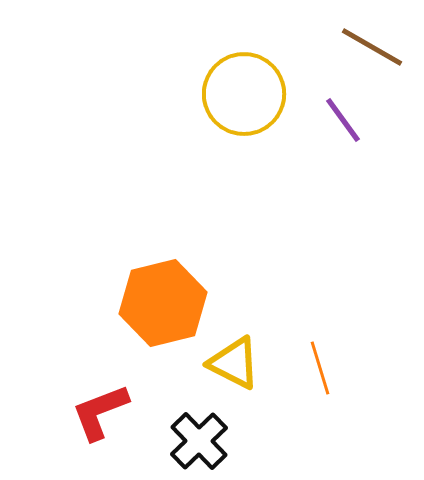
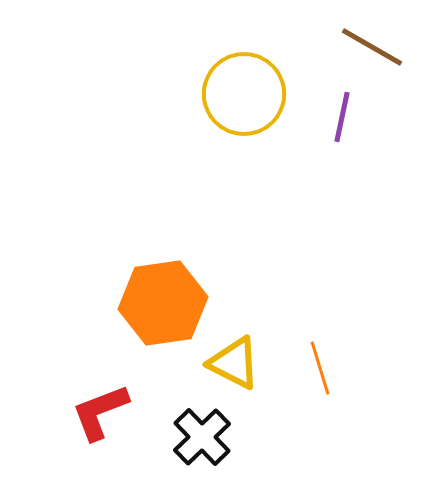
purple line: moved 1 px left, 3 px up; rotated 48 degrees clockwise
orange hexagon: rotated 6 degrees clockwise
black cross: moved 3 px right, 4 px up
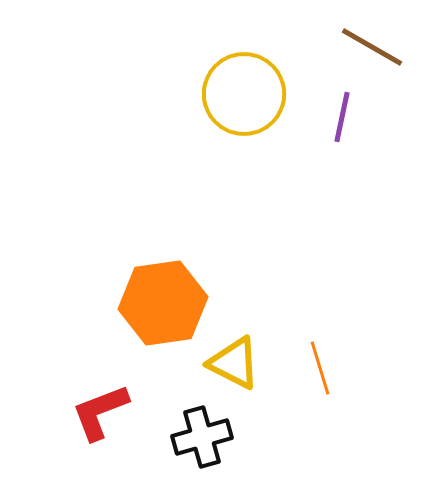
black cross: rotated 28 degrees clockwise
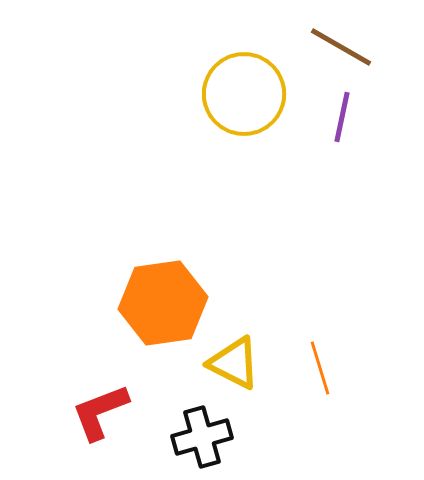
brown line: moved 31 px left
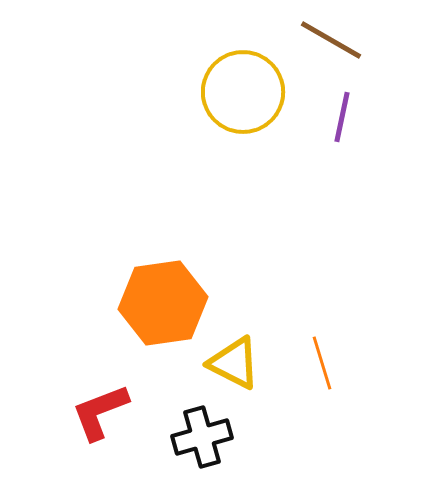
brown line: moved 10 px left, 7 px up
yellow circle: moved 1 px left, 2 px up
orange line: moved 2 px right, 5 px up
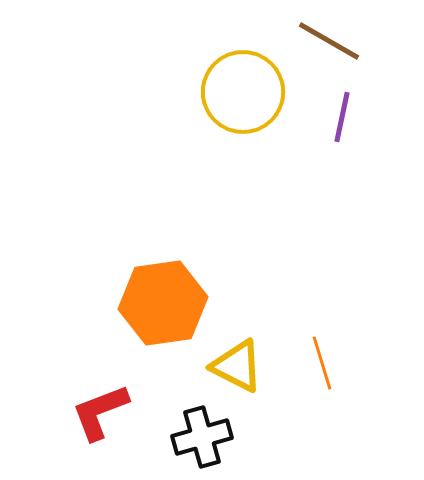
brown line: moved 2 px left, 1 px down
yellow triangle: moved 3 px right, 3 px down
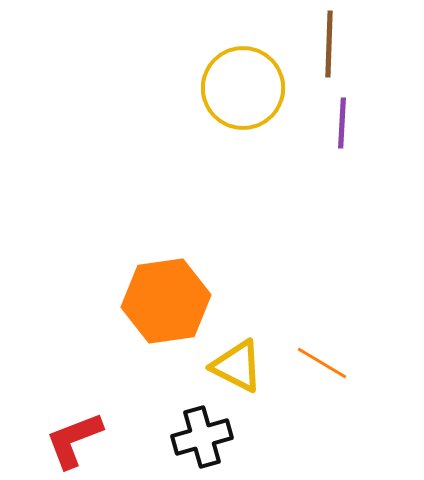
brown line: moved 3 px down; rotated 62 degrees clockwise
yellow circle: moved 4 px up
purple line: moved 6 px down; rotated 9 degrees counterclockwise
orange hexagon: moved 3 px right, 2 px up
orange line: rotated 42 degrees counterclockwise
red L-shape: moved 26 px left, 28 px down
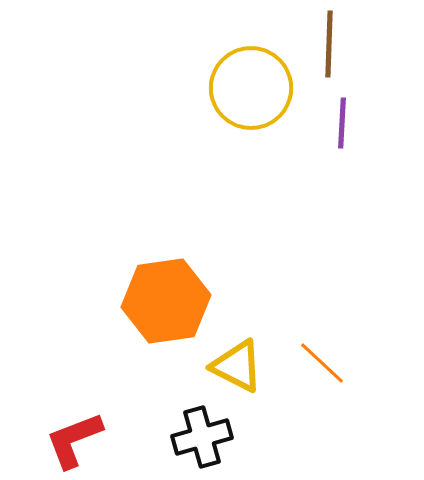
yellow circle: moved 8 px right
orange line: rotated 12 degrees clockwise
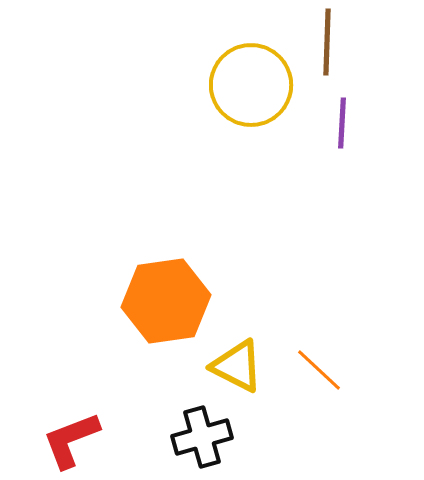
brown line: moved 2 px left, 2 px up
yellow circle: moved 3 px up
orange line: moved 3 px left, 7 px down
red L-shape: moved 3 px left
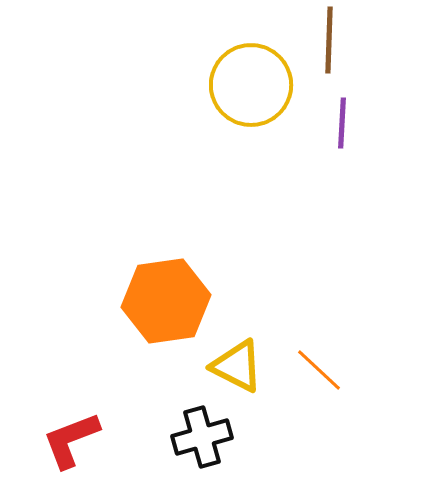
brown line: moved 2 px right, 2 px up
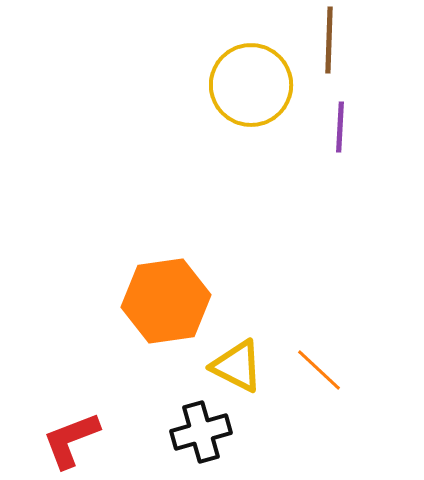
purple line: moved 2 px left, 4 px down
black cross: moved 1 px left, 5 px up
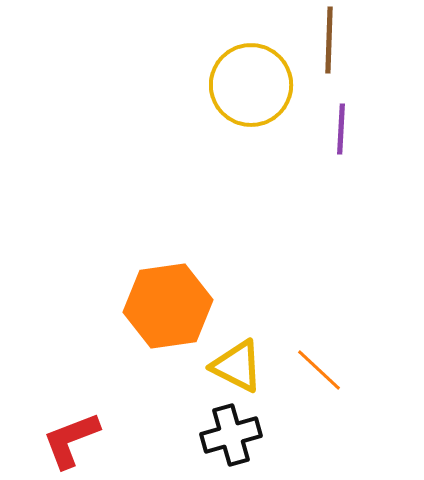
purple line: moved 1 px right, 2 px down
orange hexagon: moved 2 px right, 5 px down
black cross: moved 30 px right, 3 px down
